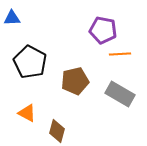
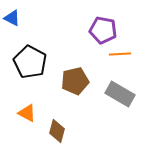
blue triangle: rotated 30 degrees clockwise
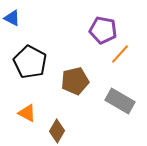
orange line: rotated 45 degrees counterclockwise
gray rectangle: moved 7 px down
brown diamond: rotated 15 degrees clockwise
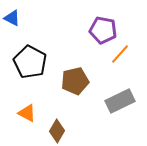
gray rectangle: rotated 56 degrees counterclockwise
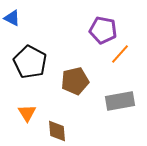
gray rectangle: rotated 16 degrees clockwise
orange triangle: rotated 30 degrees clockwise
brown diamond: rotated 35 degrees counterclockwise
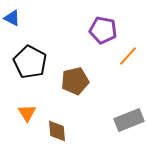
orange line: moved 8 px right, 2 px down
gray rectangle: moved 9 px right, 19 px down; rotated 12 degrees counterclockwise
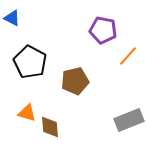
orange triangle: rotated 42 degrees counterclockwise
brown diamond: moved 7 px left, 4 px up
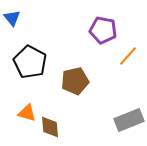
blue triangle: rotated 24 degrees clockwise
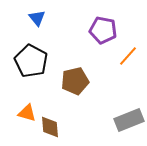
blue triangle: moved 25 px right
black pentagon: moved 1 px right, 1 px up
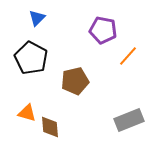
blue triangle: rotated 24 degrees clockwise
black pentagon: moved 3 px up
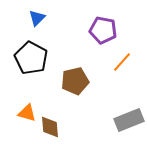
orange line: moved 6 px left, 6 px down
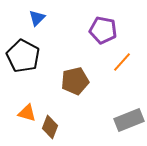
black pentagon: moved 8 px left, 2 px up
brown diamond: rotated 25 degrees clockwise
